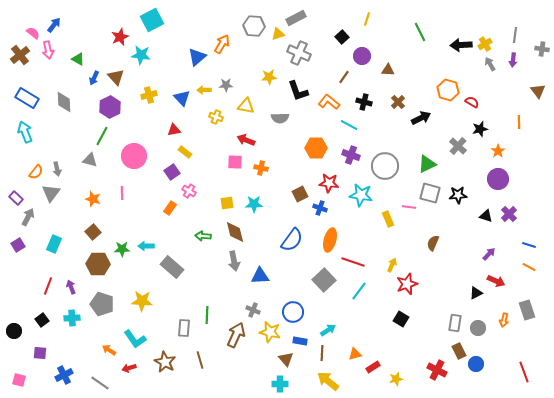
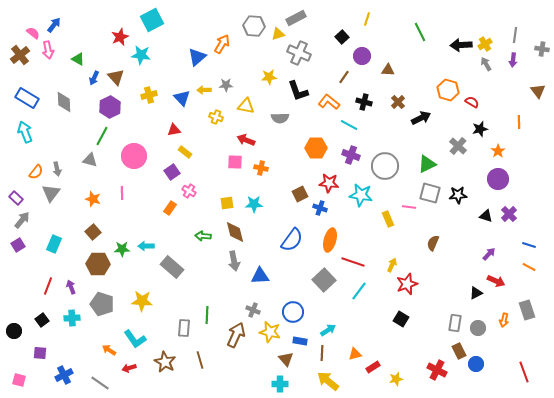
gray arrow at (490, 64): moved 4 px left
gray arrow at (28, 217): moved 6 px left, 3 px down; rotated 12 degrees clockwise
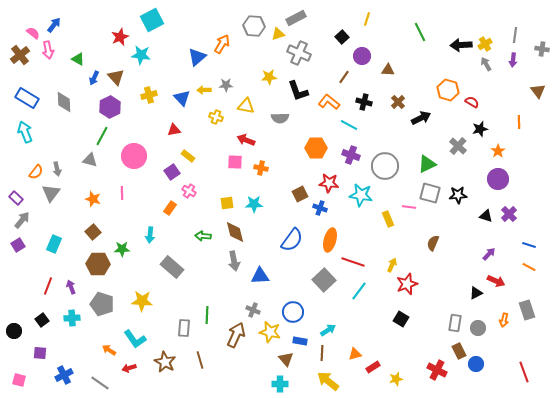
yellow rectangle at (185, 152): moved 3 px right, 4 px down
cyan arrow at (146, 246): moved 4 px right, 11 px up; rotated 84 degrees counterclockwise
